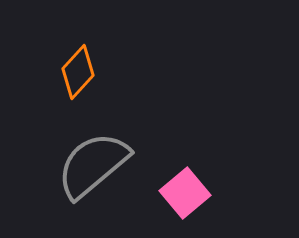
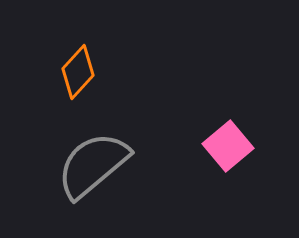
pink square: moved 43 px right, 47 px up
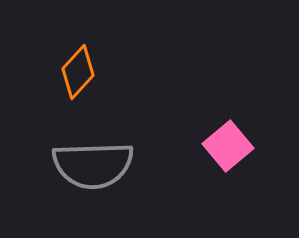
gray semicircle: rotated 142 degrees counterclockwise
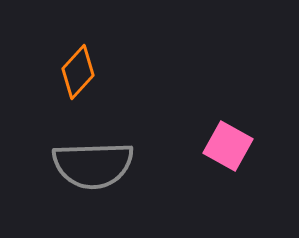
pink square: rotated 21 degrees counterclockwise
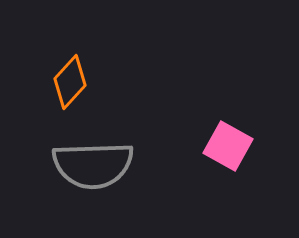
orange diamond: moved 8 px left, 10 px down
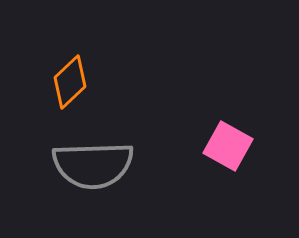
orange diamond: rotated 4 degrees clockwise
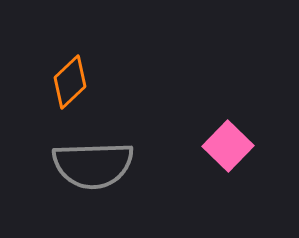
pink square: rotated 15 degrees clockwise
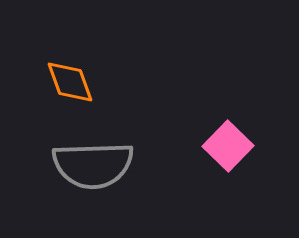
orange diamond: rotated 66 degrees counterclockwise
